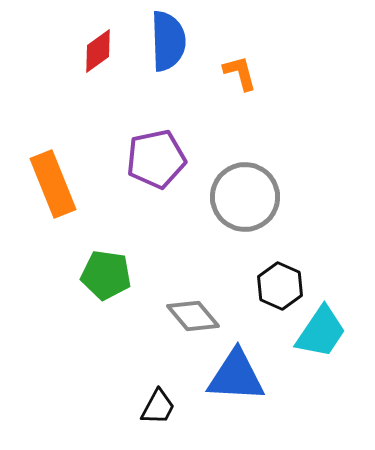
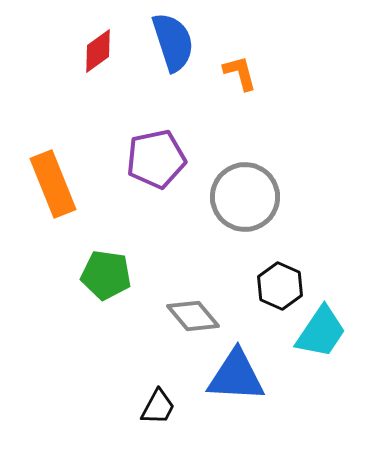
blue semicircle: moved 5 px right, 1 px down; rotated 16 degrees counterclockwise
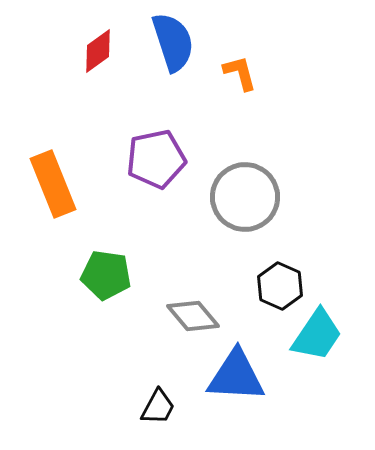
cyan trapezoid: moved 4 px left, 3 px down
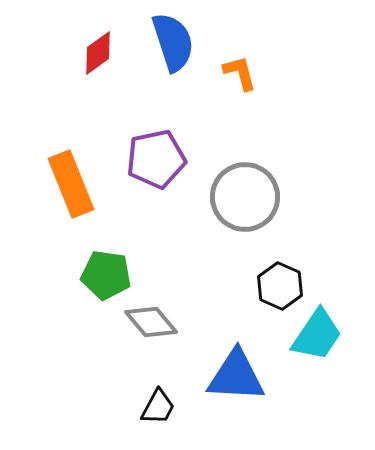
red diamond: moved 2 px down
orange rectangle: moved 18 px right
gray diamond: moved 42 px left, 6 px down
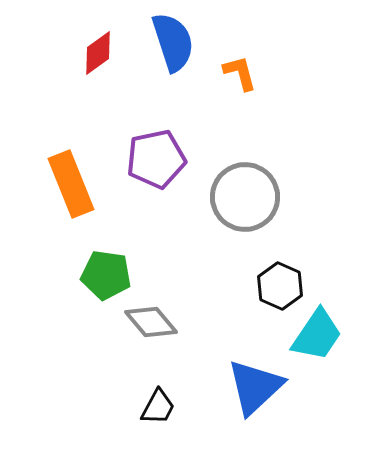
blue triangle: moved 19 px right, 11 px down; rotated 46 degrees counterclockwise
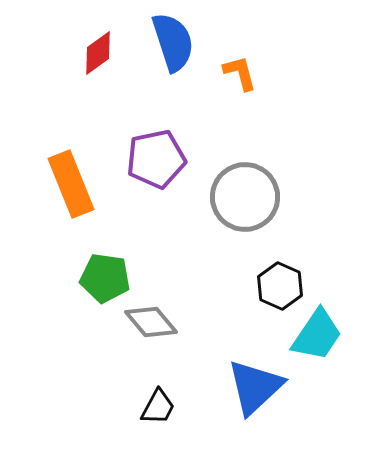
green pentagon: moved 1 px left, 3 px down
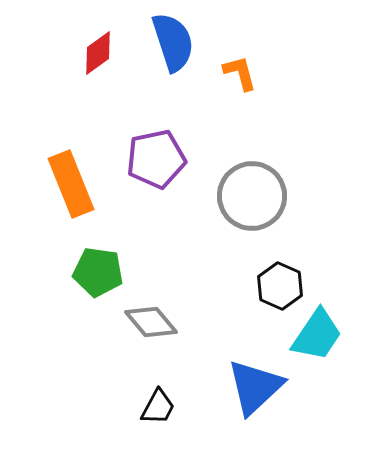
gray circle: moved 7 px right, 1 px up
green pentagon: moved 7 px left, 6 px up
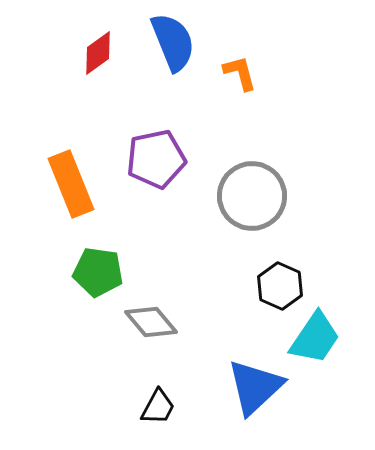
blue semicircle: rotated 4 degrees counterclockwise
cyan trapezoid: moved 2 px left, 3 px down
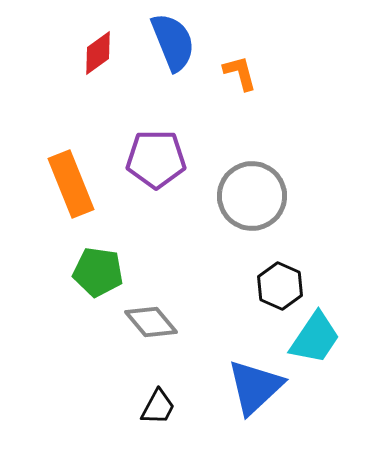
purple pentagon: rotated 12 degrees clockwise
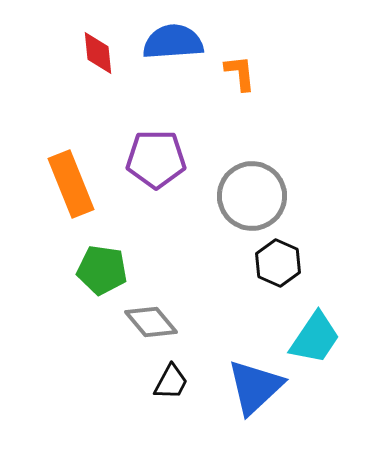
blue semicircle: rotated 72 degrees counterclockwise
red diamond: rotated 60 degrees counterclockwise
orange L-shape: rotated 9 degrees clockwise
green pentagon: moved 4 px right, 2 px up
black hexagon: moved 2 px left, 23 px up
black trapezoid: moved 13 px right, 25 px up
